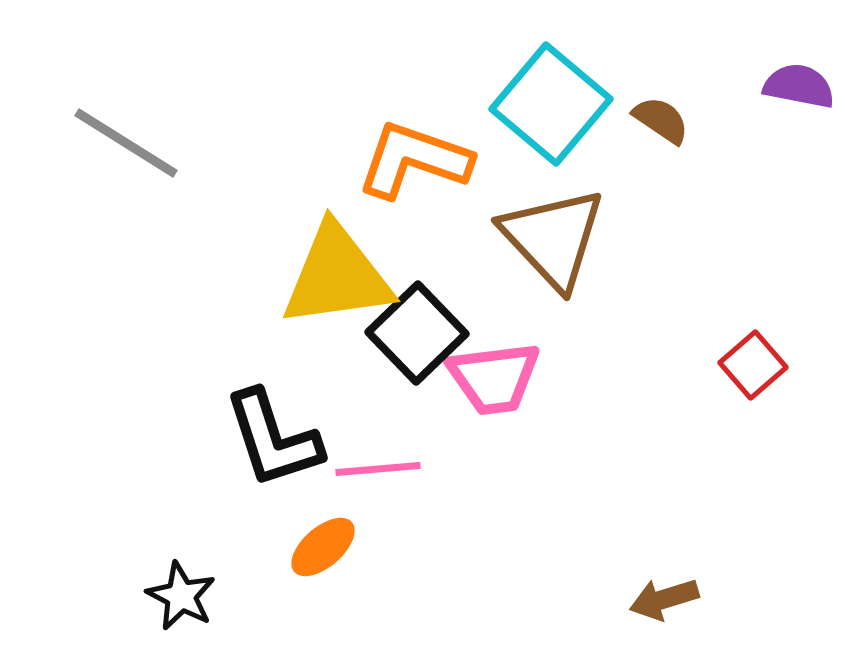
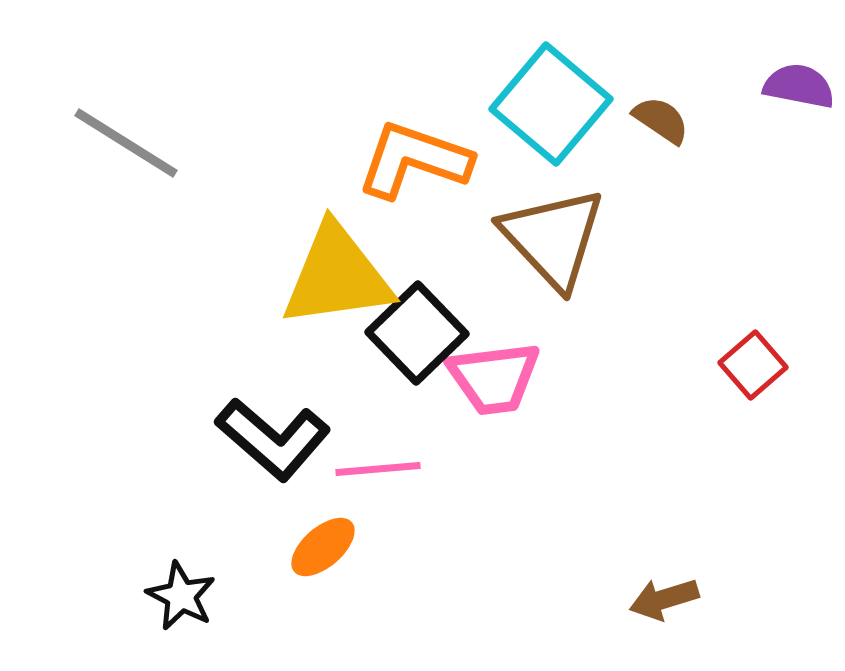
black L-shape: rotated 31 degrees counterclockwise
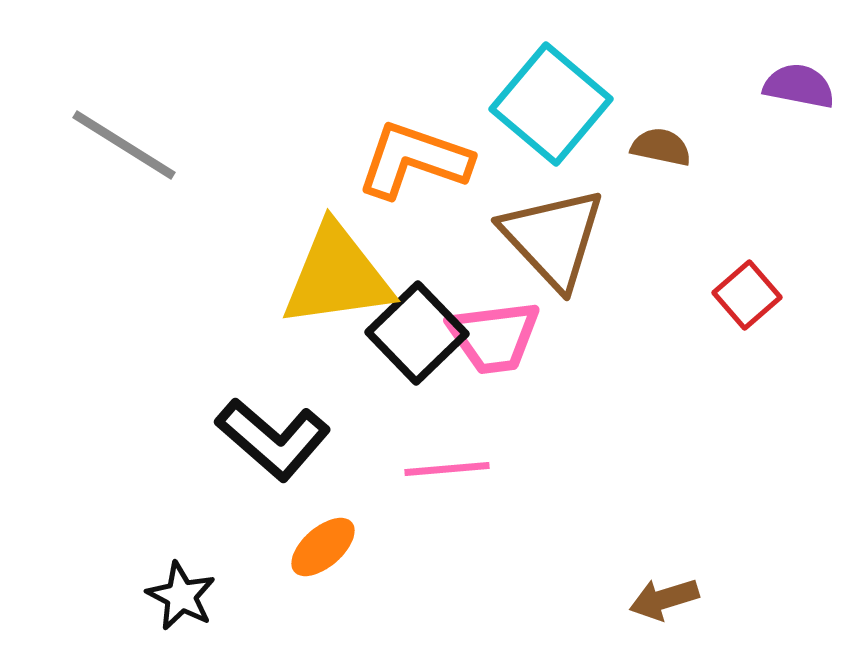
brown semicircle: moved 27 px down; rotated 22 degrees counterclockwise
gray line: moved 2 px left, 2 px down
red square: moved 6 px left, 70 px up
pink trapezoid: moved 41 px up
pink line: moved 69 px right
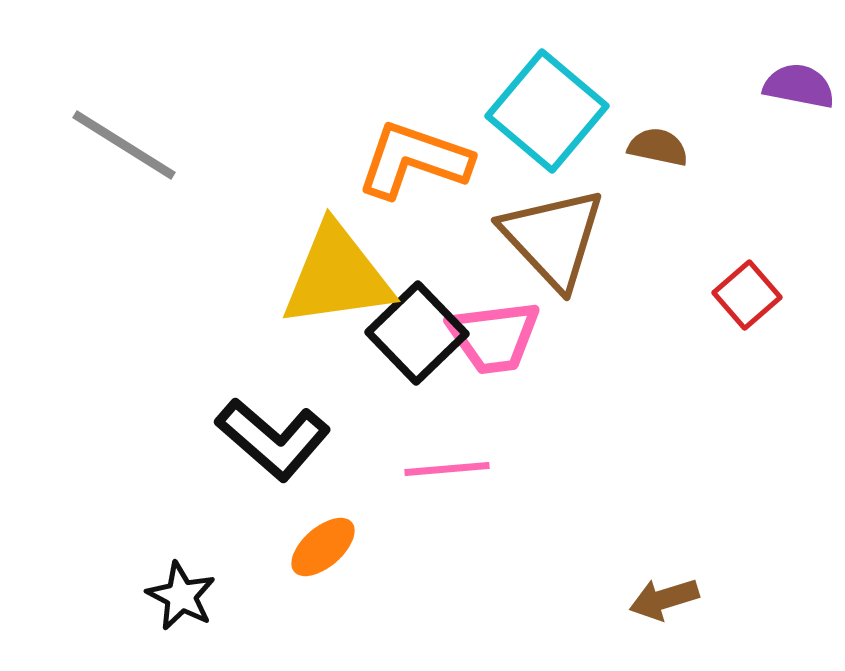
cyan square: moved 4 px left, 7 px down
brown semicircle: moved 3 px left
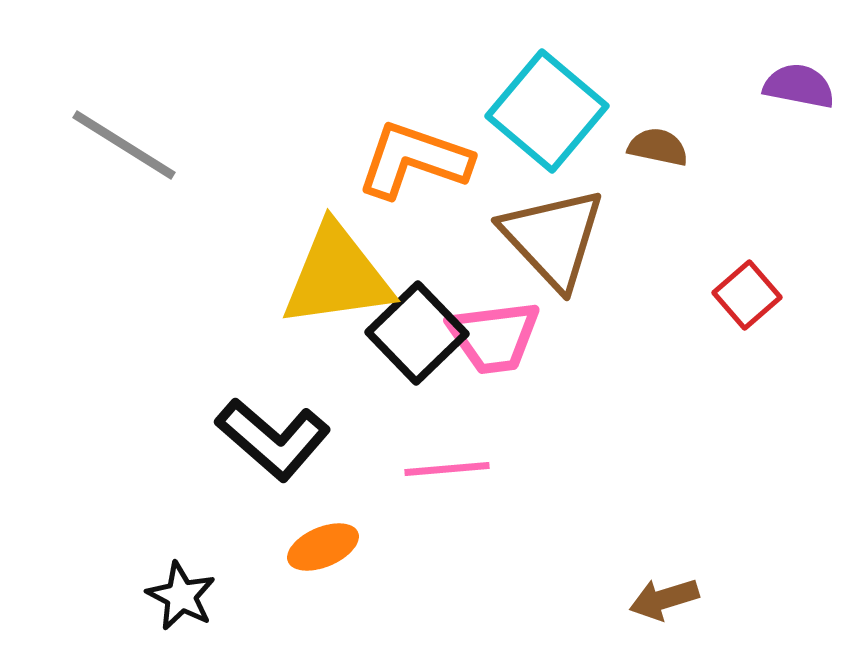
orange ellipse: rotated 18 degrees clockwise
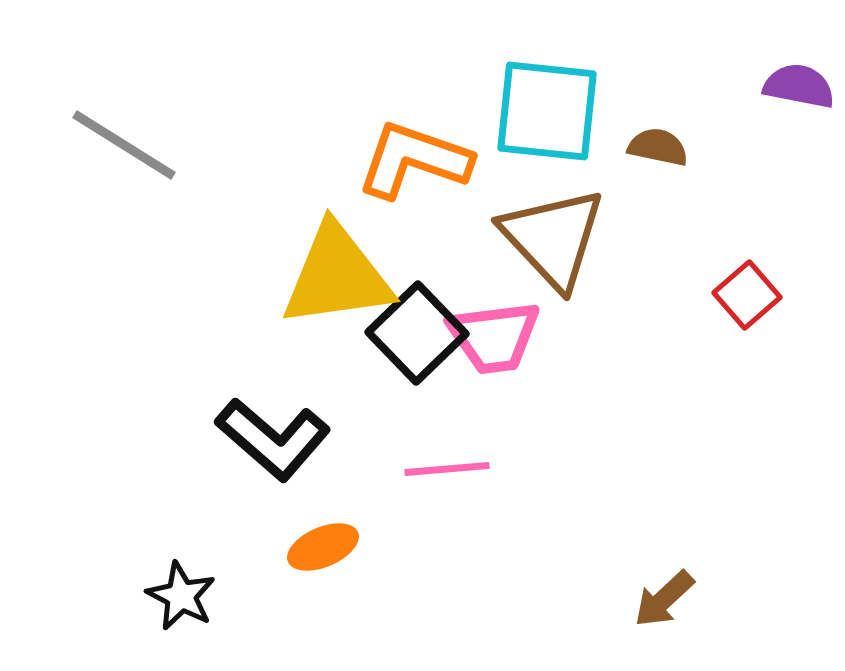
cyan square: rotated 34 degrees counterclockwise
brown arrow: rotated 26 degrees counterclockwise
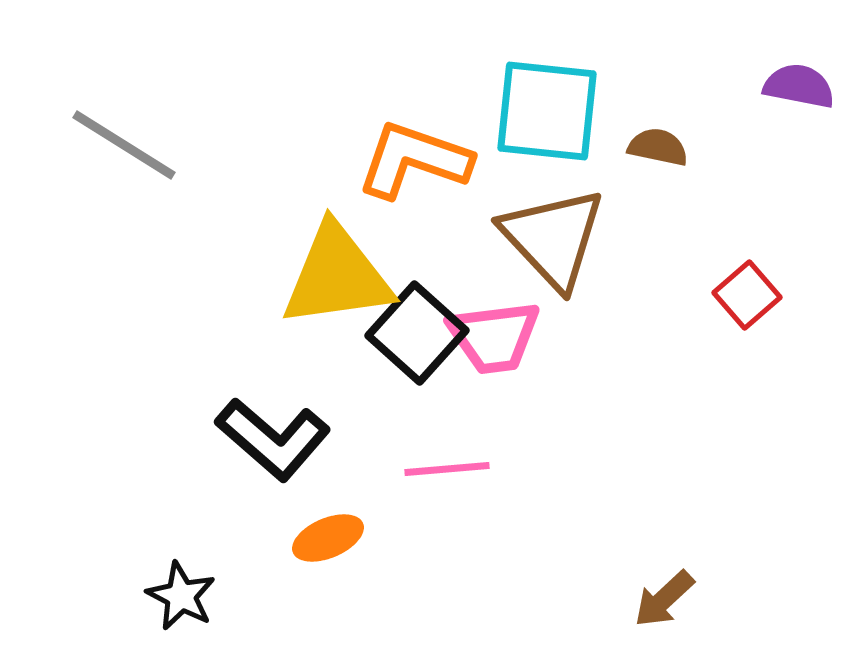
black square: rotated 4 degrees counterclockwise
orange ellipse: moved 5 px right, 9 px up
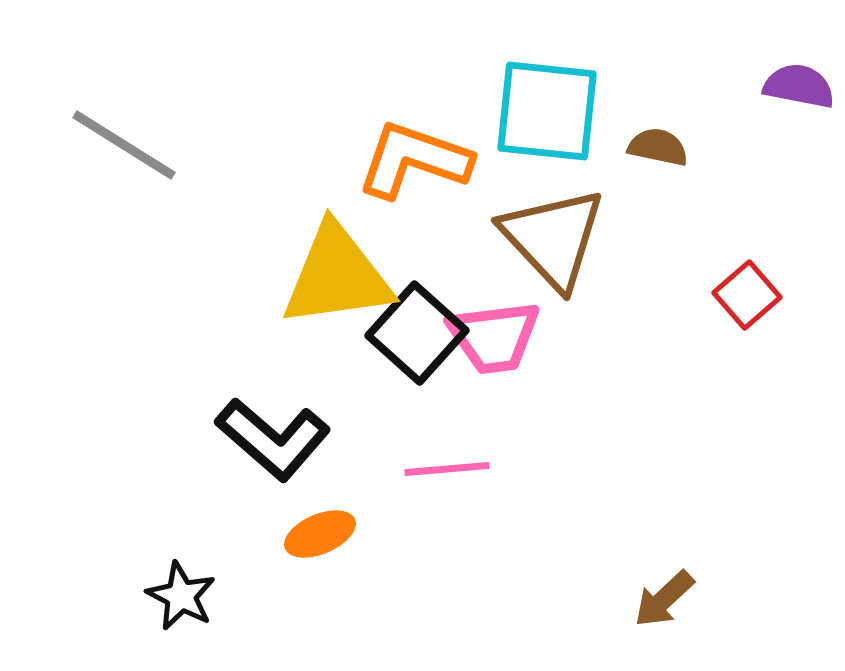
orange ellipse: moved 8 px left, 4 px up
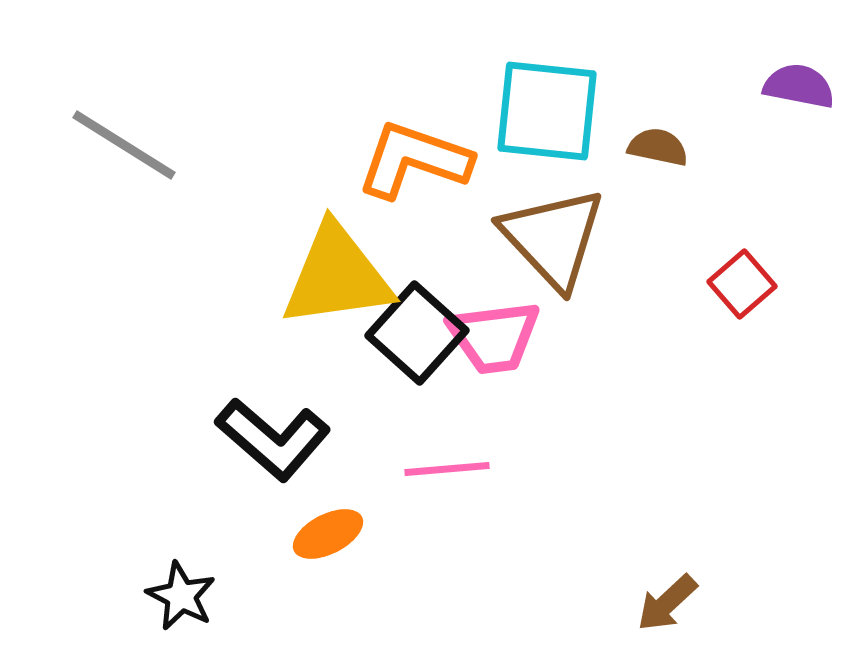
red square: moved 5 px left, 11 px up
orange ellipse: moved 8 px right; rotated 4 degrees counterclockwise
brown arrow: moved 3 px right, 4 px down
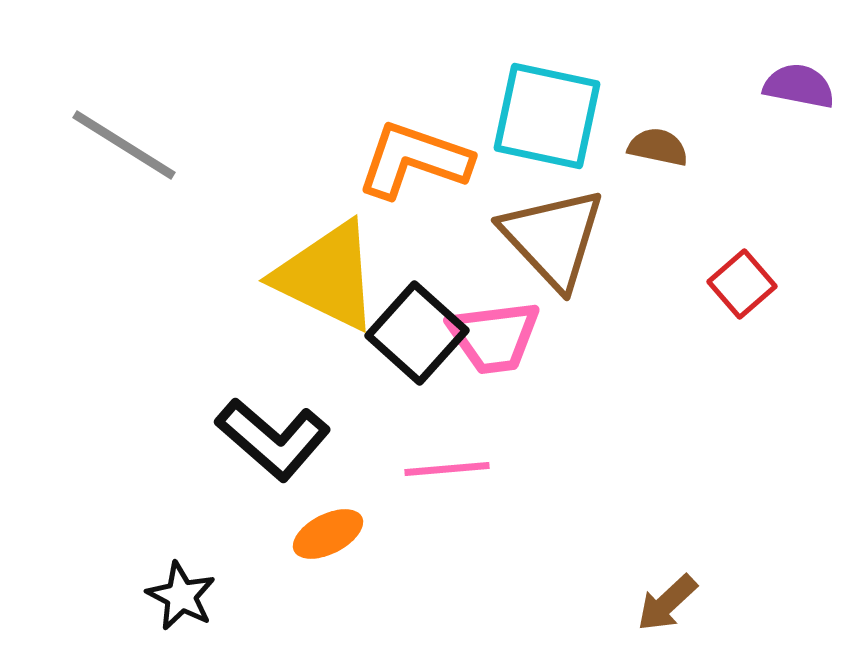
cyan square: moved 5 px down; rotated 6 degrees clockwise
yellow triangle: moved 10 px left; rotated 34 degrees clockwise
